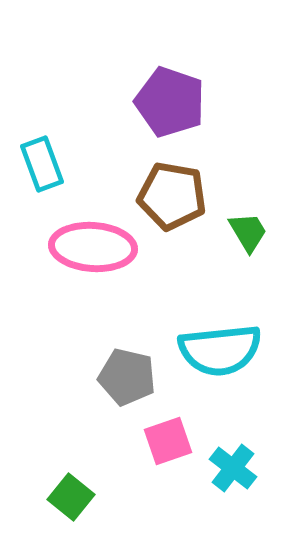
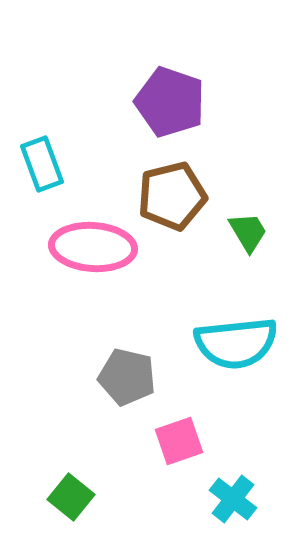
brown pentagon: rotated 24 degrees counterclockwise
cyan semicircle: moved 16 px right, 7 px up
pink square: moved 11 px right
cyan cross: moved 31 px down
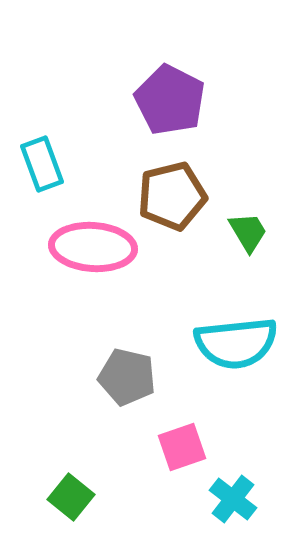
purple pentagon: moved 2 px up; rotated 8 degrees clockwise
pink square: moved 3 px right, 6 px down
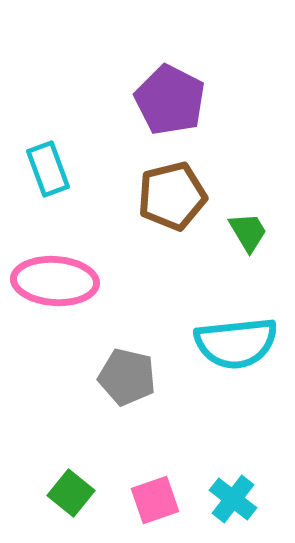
cyan rectangle: moved 6 px right, 5 px down
pink ellipse: moved 38 px left, 34 px down
pink square: moved 27 px left, 53 px down
green square: moved 4 px up
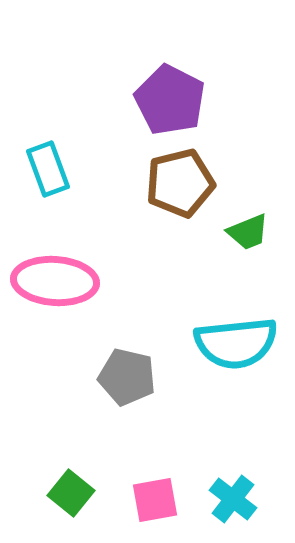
brown pentagon: moved 8 px right, 13 px up
green trapezoid: rotated 99 degrees clockwise
pink square: rotated 9 degrees clockwise
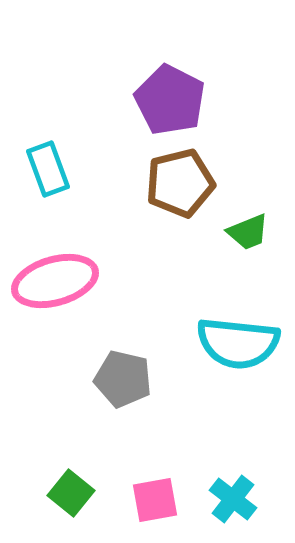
pink ellipse: rotated 20 degrees counterclockwise
cyan semicircle: moved 2 px right; rotated 12 degrees clockwise
gray pentagon: moved 4 px left, 2 px down
